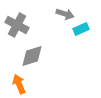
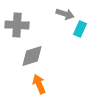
gray cross: rotated 25 degrees counterclockwise
cyan rectangle: moved 1 px left; rotated 42 degrees counterclockwise
orange arrow: moved 20 px right
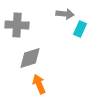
gray arrow: rotated 12 degrees counterclockwise
gray diamond: moved 2 px left, 2 px down
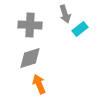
gray arrow: rotated 66 degrees clockwise
gray cross: moved 13 px right
cyan rectangle: rotated 28 degrees clockwise
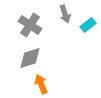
gray cross: rotated 30 degrees clockwise
cyan rectangle: moved 8 px right, 4 px up
orange arrow: moved 2 px right
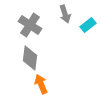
gray diamond: rotated 65 degrees counterclockwise
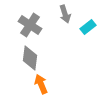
cyan rectangle: moved 2 px down
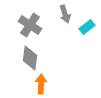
cyan rectangle: moved 1 px left
orange arrow: rotated 24 degrees clockwise
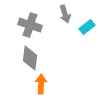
gray cross: rotated 15 degrees counterclockwise
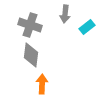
gray arrow: rotated 24 degrees clockwise
gray diamond: moved 1 px right, 3 px up
orange arrow: moved 1 px right
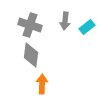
gray arrow: moved 7 px down
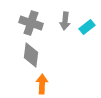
gray cross: moved 1 px right, 2 px up
